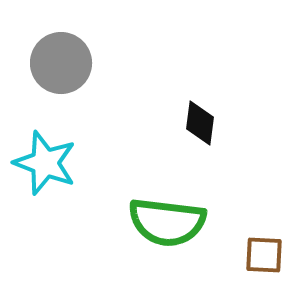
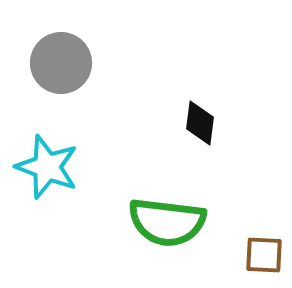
cyan star: moved 2 px right, 4 px down
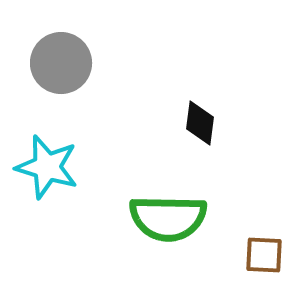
cyan star: rotated 4 degrees counterclockwise
green semicircle: moved 1 px right, 4 px up; rotated 6 degrees counterclockwise
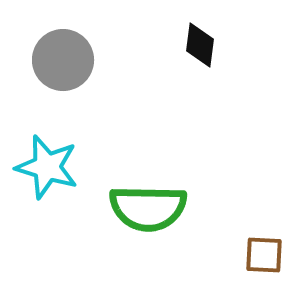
gray circle: moved 2 px right, 3 px up
black diamond: moved 78 px up
green semicircle: moved 20 px left, 10 px up
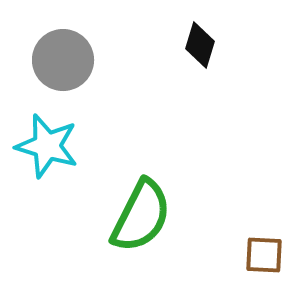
black diamond: rotated 9 degrees clockwise
cyan star: moved 21 px up
green semicircle: moved 7 px left, 8 px down; rotated 64 degrees counterclockwise
